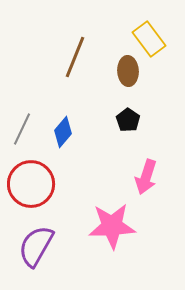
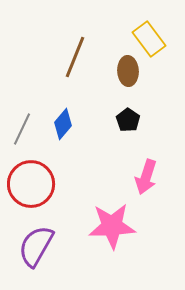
blue diamond: moved 8 px up
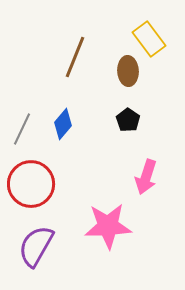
pink star: moved 4 px left
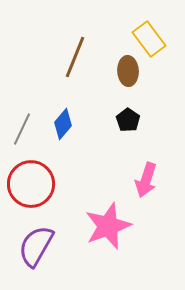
pink arrow: moved 3 px down
pink star: rotated 18 degrees counterclockwise
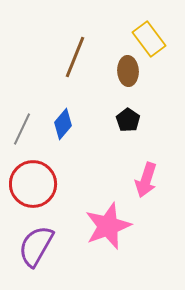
red circle: moved 2 px right
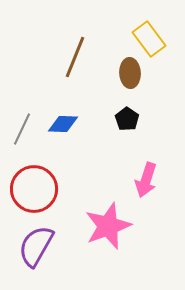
brown ellipse: moved 2 px right, 2 px down
black pentagon: moved 1 px left, 1 px up
blue diamond: rotated 52 degrees clockwise
red circle: moved 1 px right, 5 px down
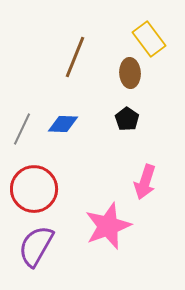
pink arrow: moved 1 px left, 2 px down
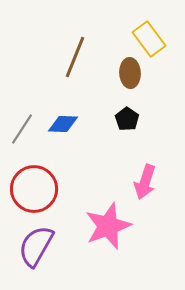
gray line: rotated 8 degrees clockwise
